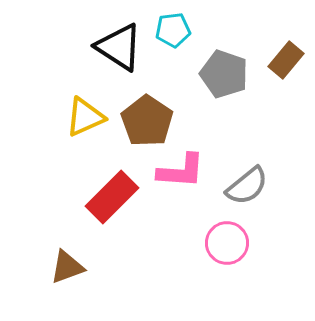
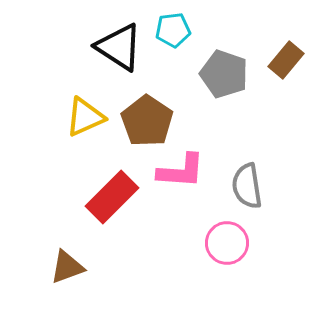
gray semicircle: rotated 120 degrees clockwise
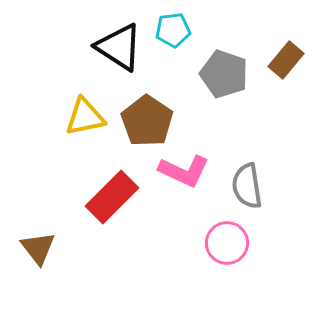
yellow triangle: rotated 12 degrees clockwise
pink L-shape: moved 3 px right; rotated 21 degrees clockwise
brown triangle: moved 29 px left, 19 px up; rotated 48 degrees counterclockwise
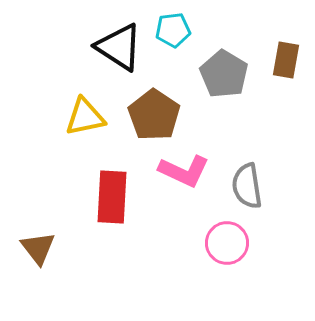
brown rectangle: rotated 30 degrees counterclockwise
gray pentagon: rotated 12 degrees clockwise
brown pentagon: moved 7 px right, 6 px up
red rectangle: rotated 42 degrees counterclockwise
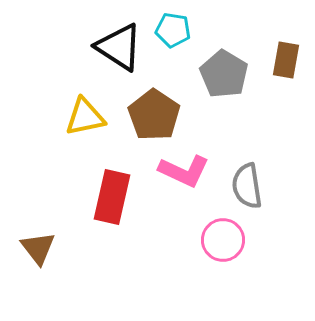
cyan pentagon: rotated 16 degrees clockwise
red rectangle: rotated 10 degrees clockwise
pink circle: moved 4 px left, 3 px up
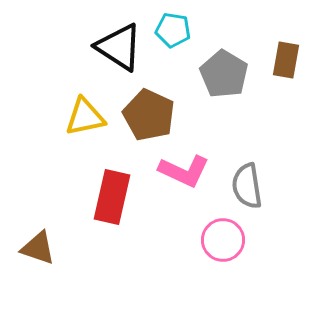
brown pentagon: moved 5 px left; rotated 9 degrees counterclockwise
brown triangle: rotated 33 degrees counterclockwise
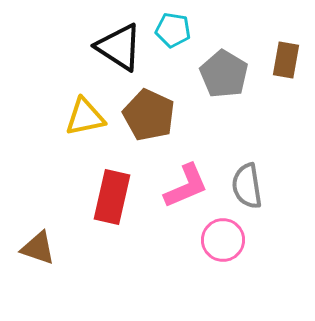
pink L-shape: moved 2 px right, 15 px down; rotated 48 degrees counterclockwise
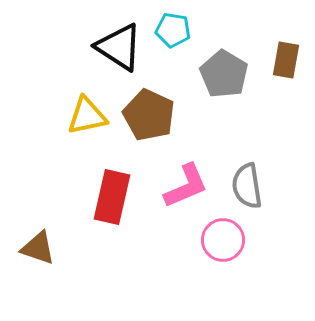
yellow triangle: moved 2 px right, 1 px up
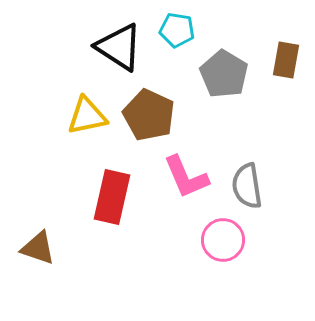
cyan pentagon: moved 4 px right
pink L-shape: moved 9 px up; rotated 90 degrees clockwise
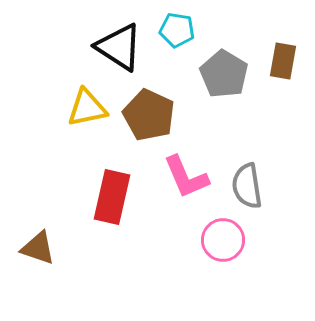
brown rectangle: moved 3 px left, 1 px down
yellow triangle: moved 8 px up
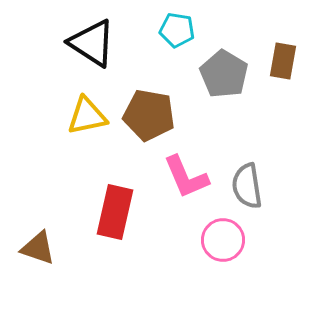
black triangle: moved 27 px left, 4 px up
yellow triangle: moved 8 px down
brown pentagon: rotated 15 degrees counterclockwise
red rectangle: moved 3 px right, 15 px down
